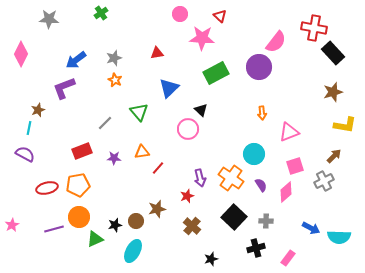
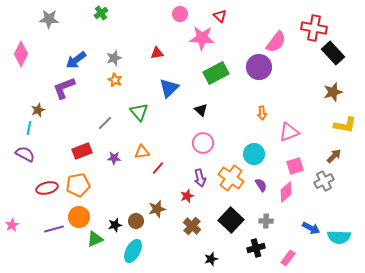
pink circle at (188, 129): moved 15 px right, 14 px down
black square at (234, 217): moved 3 px left, 3 px down
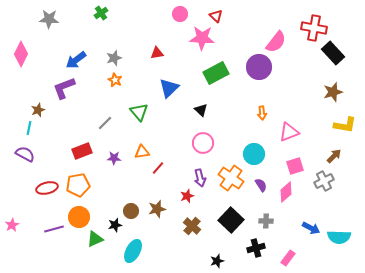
red triangle at (220, 16): moved 4 px left
brown circle at (136, 221): moved 5 px left, 10 px up
black star at (211, 259): moved 6 px right, 2 px down
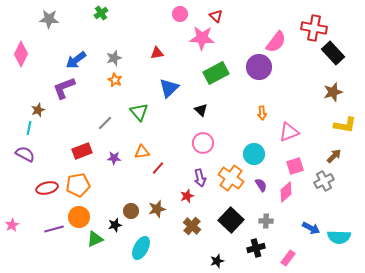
cyan ellipse at (133, 251): moved 8 px right, 3 px up
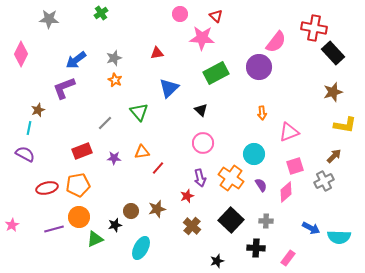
black cross at (256, 248): rotated 18 degrees clockwise
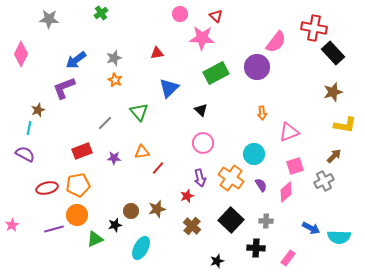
purple circle at (259, 67): moved 2 px left
orange circle at (79, 217): moved 2 px left, 2 px up
